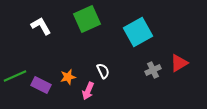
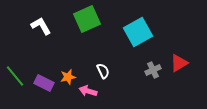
green line: rotated 75 degrees clockwise
purple rectangle: moved 3 px right, 2 px up
pink arrow: rotated 84 degrees clockwise
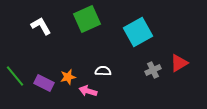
white semicircle: rotated 63 degrees counterclockwise
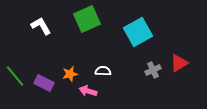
orange star: moved 2 px right, 3 px up
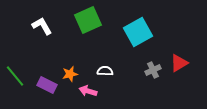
green square: moved 1 px right, 1 px down
white L-shape: moved 1 px right
white semicircle: moved 2 px right
purple rectangle: moved 3 px right, 2 px down
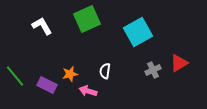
green square: moved 1 px left, 1 px up
white semicircle: rotated 84 degrees counterclockwise
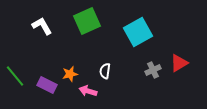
green square: moved 2 px down
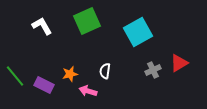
purple rectangle: moved 3 px left
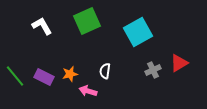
purple rectangle: moved 8 px up
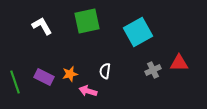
green square: rotated 12 degrees clockwise
red triangle: rotated 30 degrees clockwise
green line: moved 6 px down; rotated 20 degrees clockwise
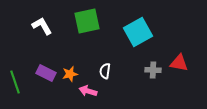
red triangle: rotated 12 degrees clockwise
gray cross: rotated 28 degrees clockwise
purple rectangle: moved 2 px right, 4 px up
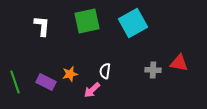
white L-shape: rotated 35 degrees clockwise
cyan square: moved 5 px left, 9 px up
purple rectangle: moved 9 px down
pink arrow: moved 4 px right, 1 px up; rotated 60 degrees counterclockwise
